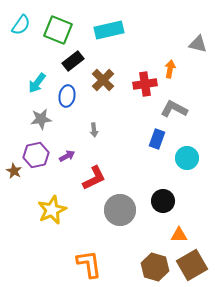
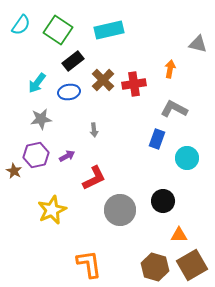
green square: rotated 12 degrees clockwise
red cross: moved 11 px left
blue ellipse: moved 2 px right, 4 px up; rotated 70 degrees clockwise
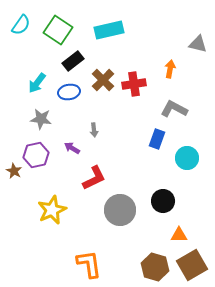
gray star: rotated 15 degrees clockwise
purple arrow: moved 5 px right, 8 px up; rotated 119 degrees counterclockwise
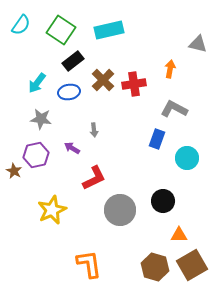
green square: moved 3 px right
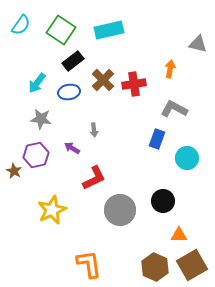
brown hexagon: rotated 8 degrees clockwise
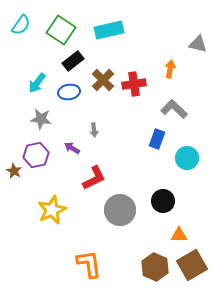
gray L-shape: rotated 16 degrees clockwise
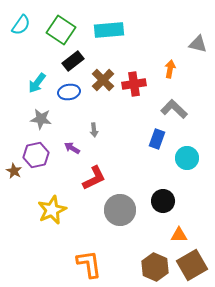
cyan rectangle: rotated 8 degrees clockwise
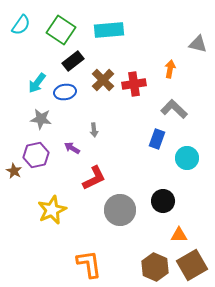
blue ellipse: moved 4 px left
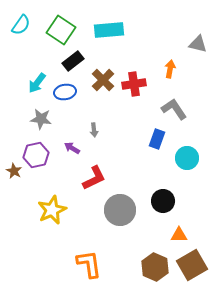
gray L-shape: rotated 12 degrees clockwise
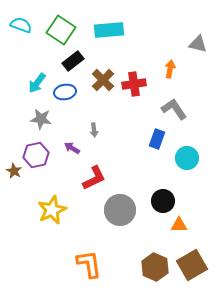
cyan semicircle: rotated 105 degrees counterclockwise
orange triangle: moved 10 px up
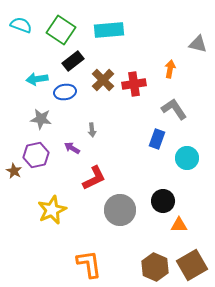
cyan arrow: moved 4 px up; rotated 45 degrees clockwise
gray arrow: moved 2 px left
